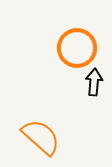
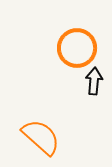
black arrow: moved 1 px up
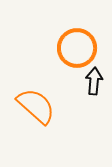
orange semicircle: moved 5 px left, 31 px up
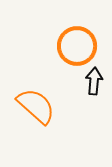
orange circle: moved 2 px up
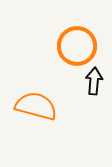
orange semicircle: rotated 27 degrees counterclockwise
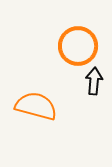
orange circle: moved 1 px right
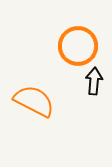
orange semicircle: moved 2 px left, 5 px up; rotated 12 degrees clockwise
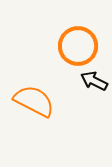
black arrow: rotated 68 degrees counterclockwise
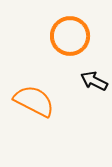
orange circle: moved 8 px left, 10 px up
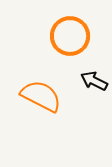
orange semicircle: moved 7 px right, 5 px up
